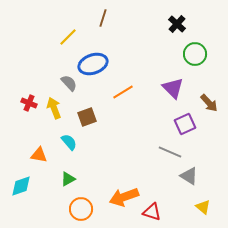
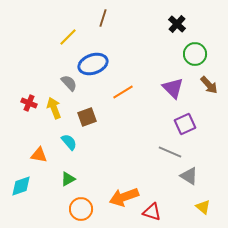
brown arrow: moved 18 px up
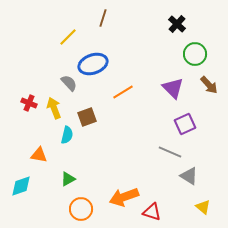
cyan semicircle: moved 2 px left, 7 px up; rotated 54 degrees clockwise
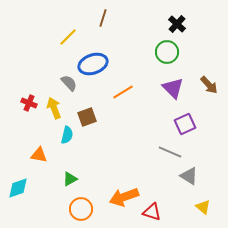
green circle: moved 28 px left, 2 px up
green triangle: moved 2 px right
cyan diamond: moved 3 px left, 2 px down
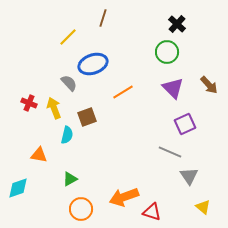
gray triangle: rotated 24 degrees clockwise
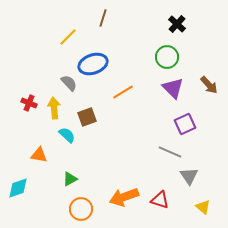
green circle: moved 5 px down
yellow arrow: rotated 15 degrees clockwise
cyan semicircle: rotated 60 degrees counterclockwise
red triangle: moved 8 px right, 12 px up
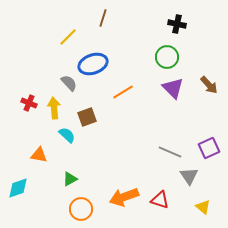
black cross: rotated 30 degrees counterclockwise
purple square: moved 24 px right, 24 px down
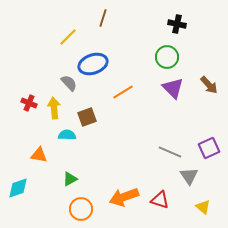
cyan semicircle: rotated 42 degrees counterclockwise
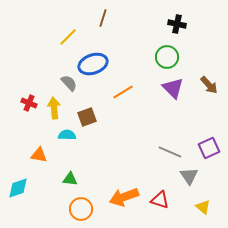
green triangle: rotated 35 degrees clockwise
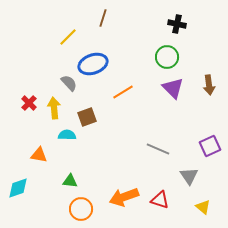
brown arrow: rotated 36 degrees clockwise
red cross: rotated 21 degrees clockwise
purple square: moved 1 px right, 2 px up
gray line: moved 12 px left, 3 px up
green triangle: moved 2 px down
